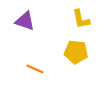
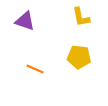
yellow L-shape: moved 2 px up
yellow pentagon: moved 3 px right, 5 px down
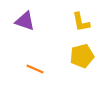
yellow L-shape: moved 5 px down
yellow pentagon: moved 3 px right, 1 px up; rotated 20 degrees counterclockwise
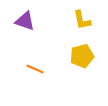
yellow L-shape: moved 1 px right, 2 px up
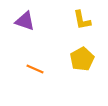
yellow pentagon: moved 3 px down; rotated 15 degrees counterclockwise
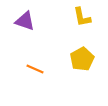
yellow L-shape: moved 3 px up
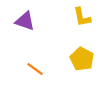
yellow pentagon: rotated 15 degrees counterclockwise
orange line: rotated 12 degrees clockwise
